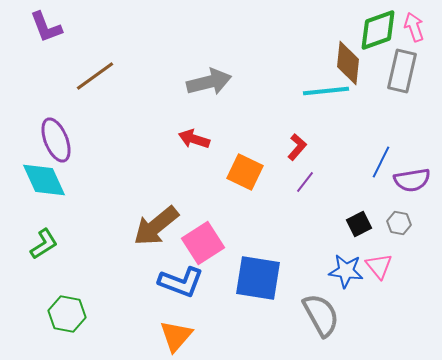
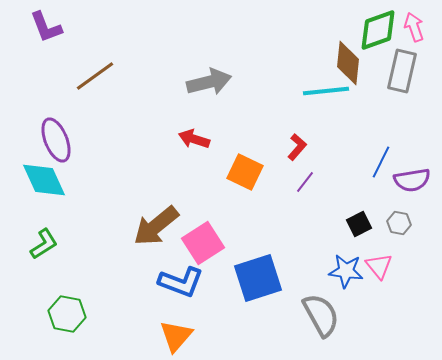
blue square: rotated 27 degrees counterclockwise
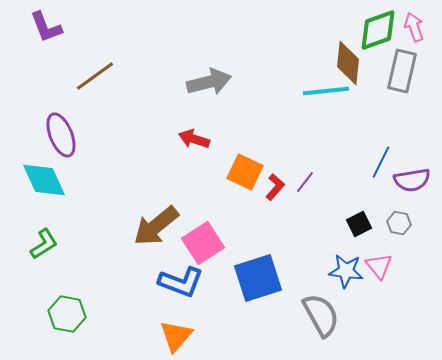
purple ellipse: moved 5 px right, 5 px up
red L-shape: moved 22 px left, 40 px down
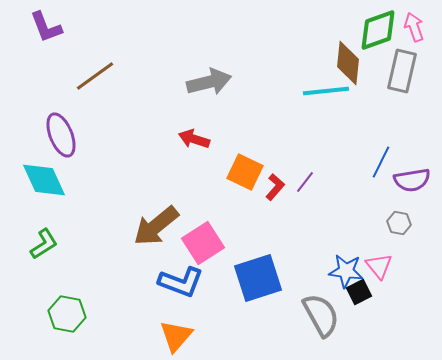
black square: moved 68 px down
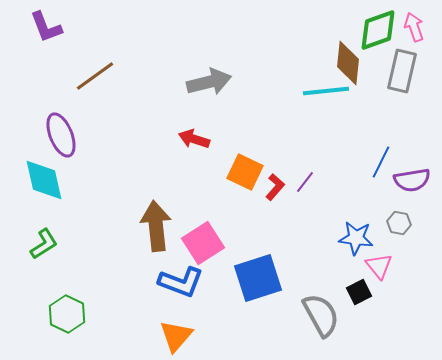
cyan diamond: rotated 12 degrees clockwise
brown arrow: rotated 123 degrees clockwise
blue star: moved 10 px right, 33 px up
green hexagon: rotated 15 degrees clockwise
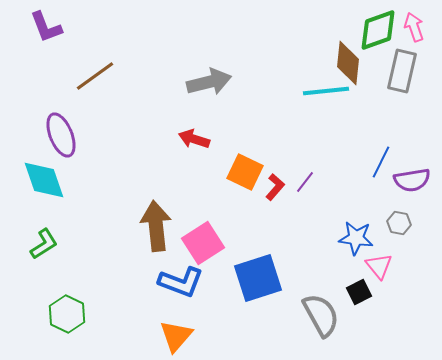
cyan diamond: rotated 6 degrees counterclockwise
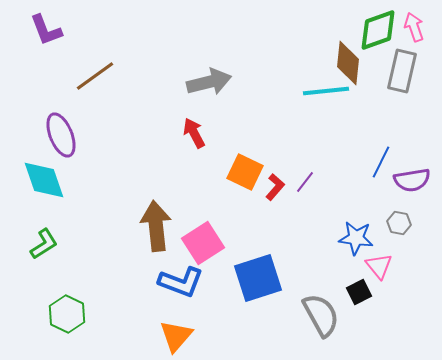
purple L-shape: moved 3 px down
red arrow: moved 6 px up; rotated 44 degrees clockwise
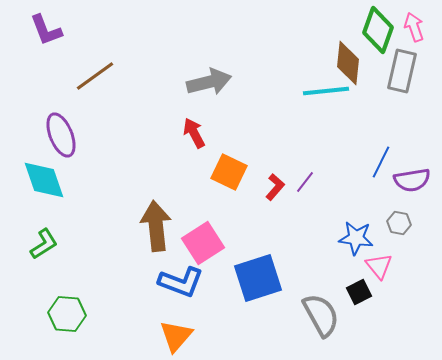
green diamond: rotated 51 degrees counterclockwise
orange square: moved 16 px left
green hexagon: rotated 21 degrees counterclockwise
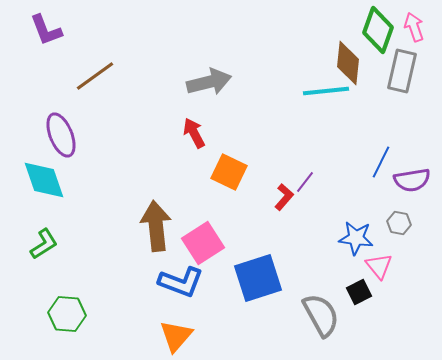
red L-shape: moved 9 px right, 10 px down
